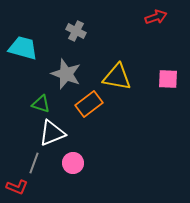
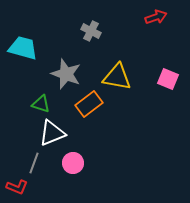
gray cross: moved 15 px right
pink square: rotated 20 degrees clockwise
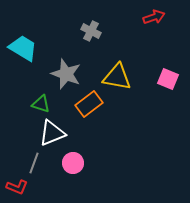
red arrow: moved 2 px left
cyan trapezoid: rotated 16 degrees clockwise
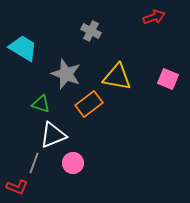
white triangle: moved 1 px right, 2 px down
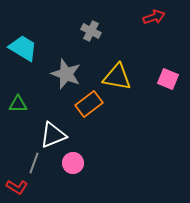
green triangle: moved 23 px left; rotated 18 degrees counterclockwise
red L-shape: rotated 10 degrees clockwise
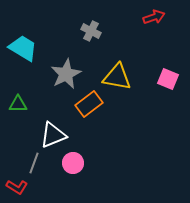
gray star: rotated 24 degrees clockwise
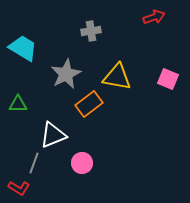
gray cross: rotated 36 degrees counterclockwise
pink circle: moved 9 px right
red L-shape: moved 2 px right, 1 px down
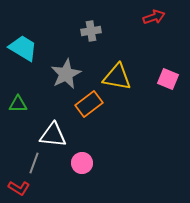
white triangle: rotated 28 degrees clockwise
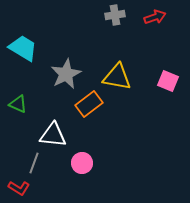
red arrow: moved 1 px right
gray cross: moved 24 px right, 16 px up
pink square: moved 2 px down
green triangle: rotated 24 degrees clockwise
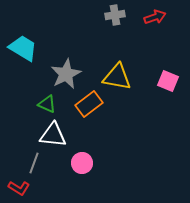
green triangle: moved 29 px right
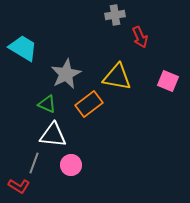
red arrow: moved 15 px left, 20 px down; rotated 85 degrees clockwise
pink circle: moved 11 px left, 2 px down
red L-shape: moved 2 px up
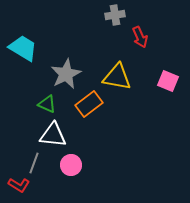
red L-shape: moved 1 px up
